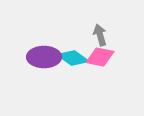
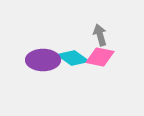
purple ellipse: moved 1 px left, 3 px down
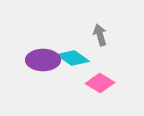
pink diamond: moved 26 px down; rotated 20 degrees clockwise
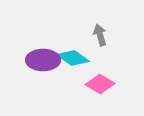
pink diamond: moved 1 px down
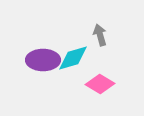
cyan diamond: rotated 52 degrees counterclockwise
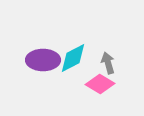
gray arrow: moved 8 px right, 28 px down
cyan diamond: rotated 12 degrees counterclockwise
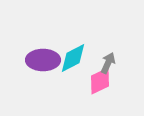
gray arrow: rotated 40 degrees clockwise
pink diamond: moved 3 px up; rotated 56 degrees counterclockwise
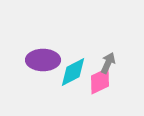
cyan diamond: moved 14 px down
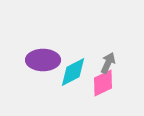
pink diamond: moved 3 px right, 2 px down
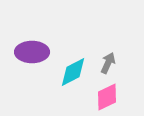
purple ellipse: moved 11 px left, 8 px up
pink diamond: moved 4 px right, 14 px down
